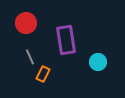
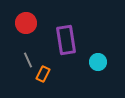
gray line: moved 2 px left, 3 px down
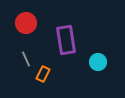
gray line: moved 2 px left, 1 px up
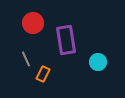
red circle: moved 7 px right
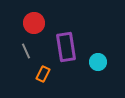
red circle: moved 1 px right
purple rectangle: moved 7 px down
gray line: moved 8 px up
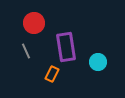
orange rectangle: moved 9 px right
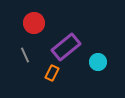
purple rectangle: rotated 60 degrees clockwise
gray line: moved 1 px left, 4 px down
orange rectangle: moved 1 px up
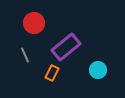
cyan circle: moved 8 px down
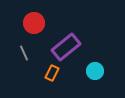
gray line: moved 1 px left, 2 px up
cyan circle: moved 3 px left, 1 px down
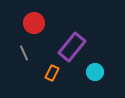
purple rectangle: moved 6 px right; rotated 12 degrees counterclockwise
cyan circle: moved 1 px down
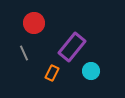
cyan circle: moved 4 px left, 1 px up
